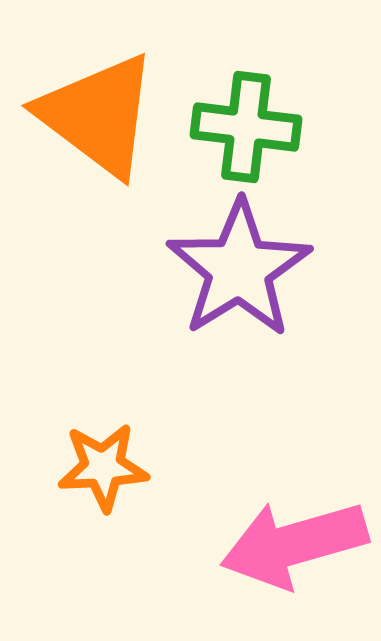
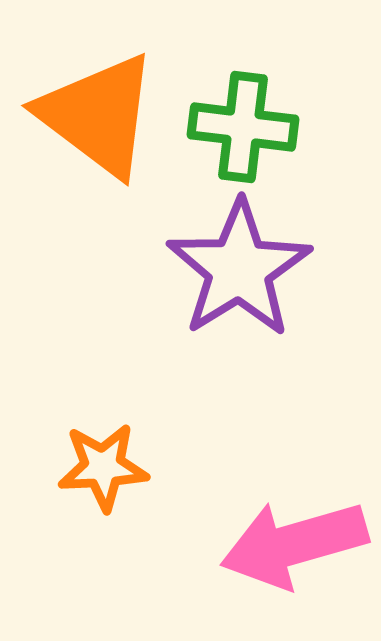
green cross: moved 3 px left
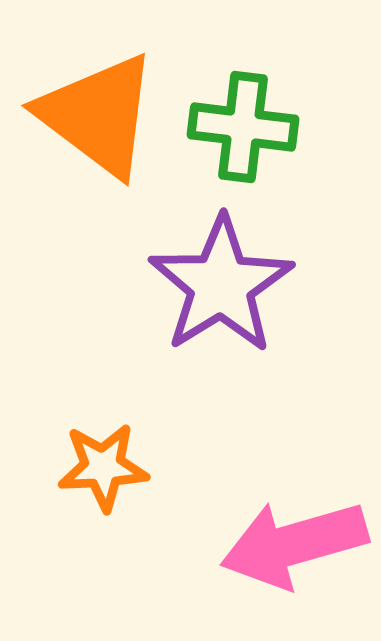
purple star: moved 18 px left, 16 px down
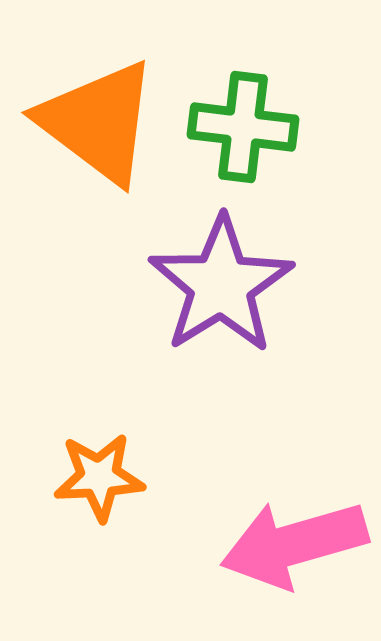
orange triangle: moved 7 px down
orange star: moved 4 px left, 10 px down
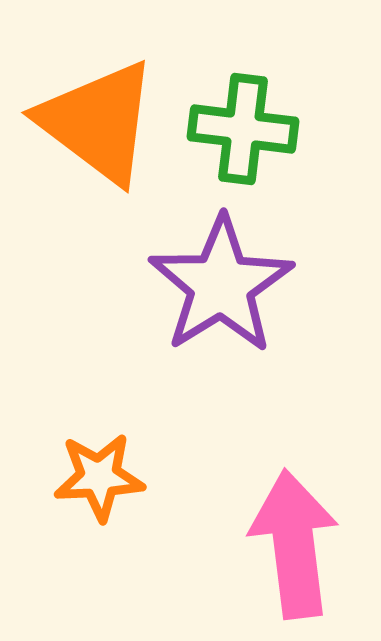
green cross: moved 2 px down
pink arrow: rotated 99 degrees clockwise
